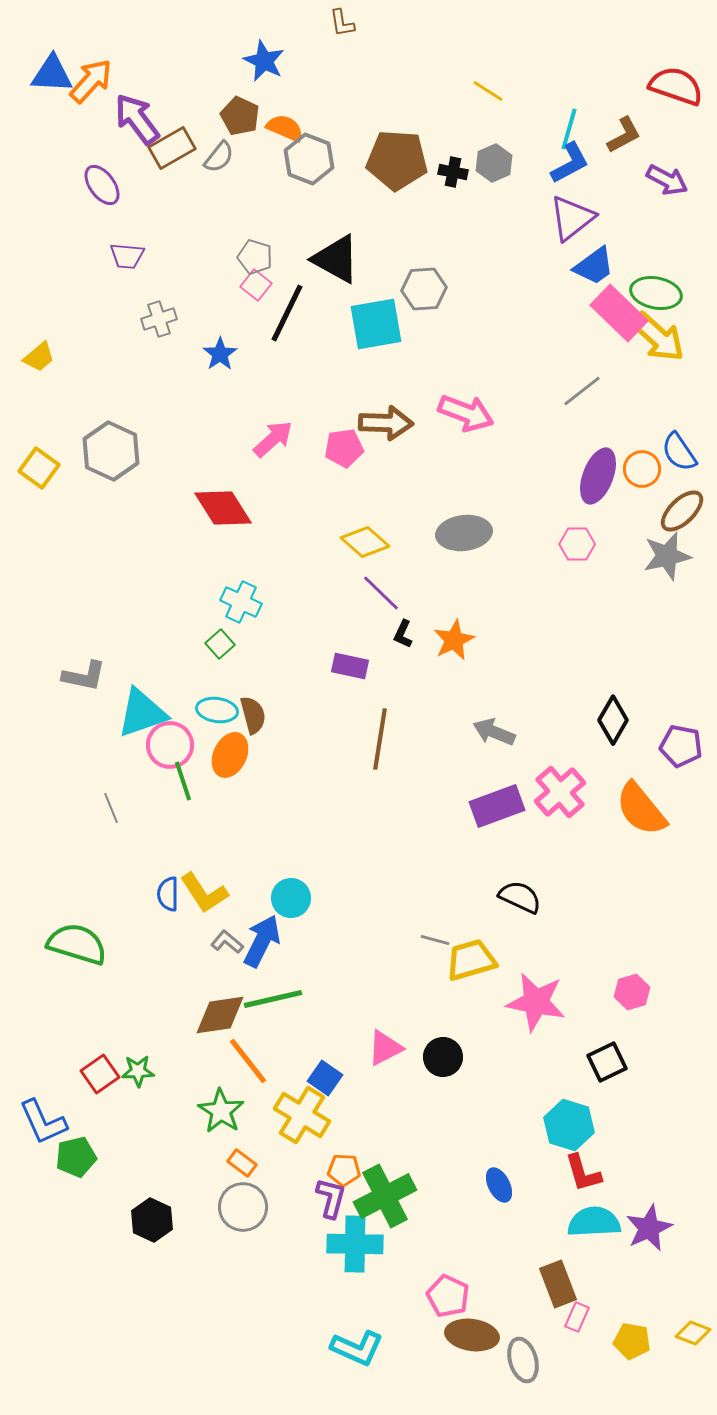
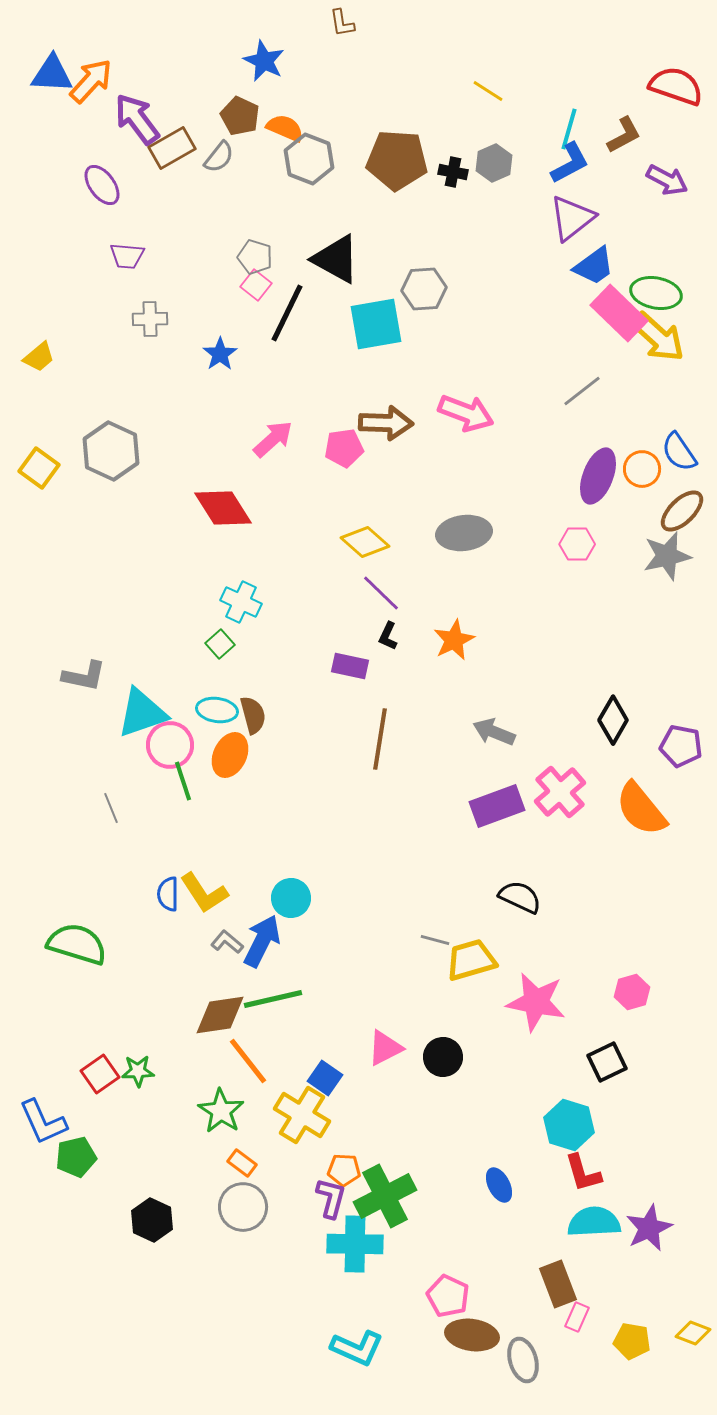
gray cross at (159, 319): moved 9 px left; rotated 16 degrees clockwise
black L-shape at (403, 634): moved 15 px left, 2 px down
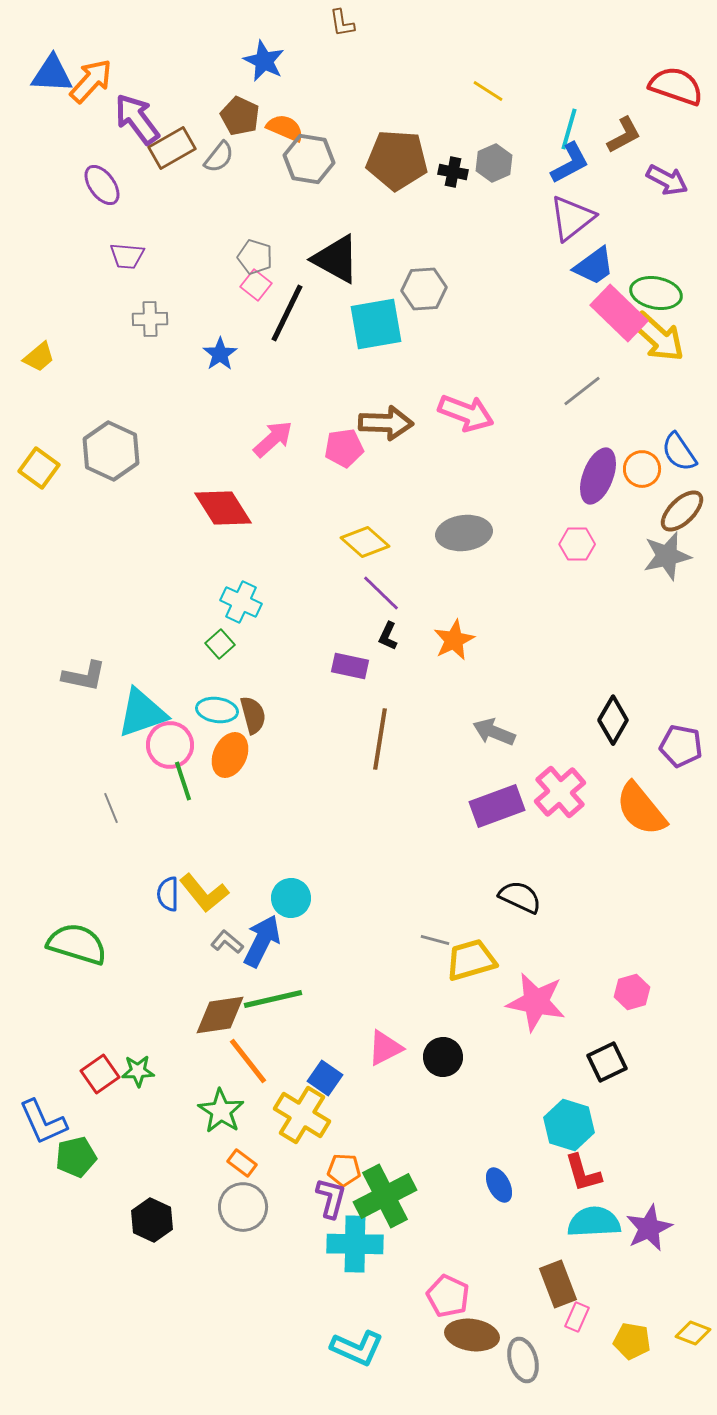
gray hexagon at (309, 159): rotated 12 degrees counterclockwise
yellow L-shape at (204, 893): rotated 6 degrees counterclockwise
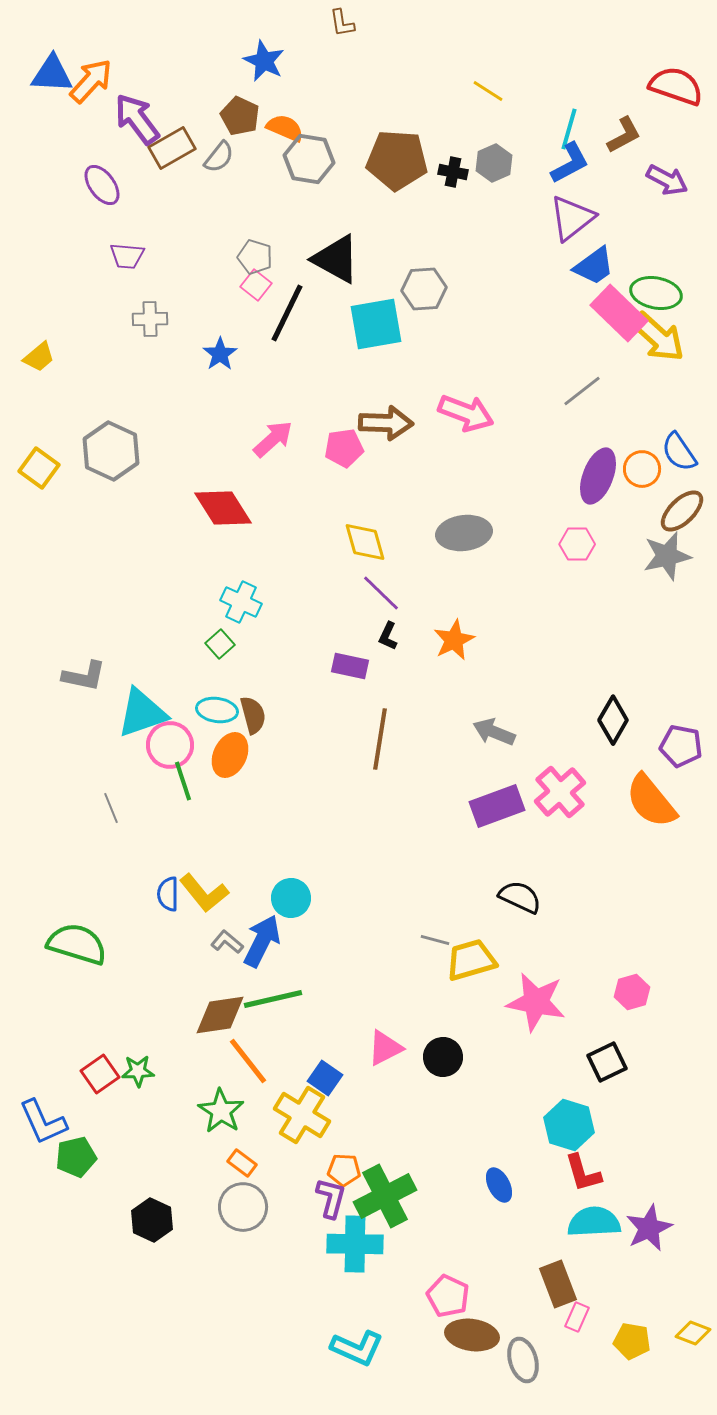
yellow diamond at (365, 542): rotated 33 degrees clockwise
orange semicircle at (641, 809): moved 10 px right, 8 px up
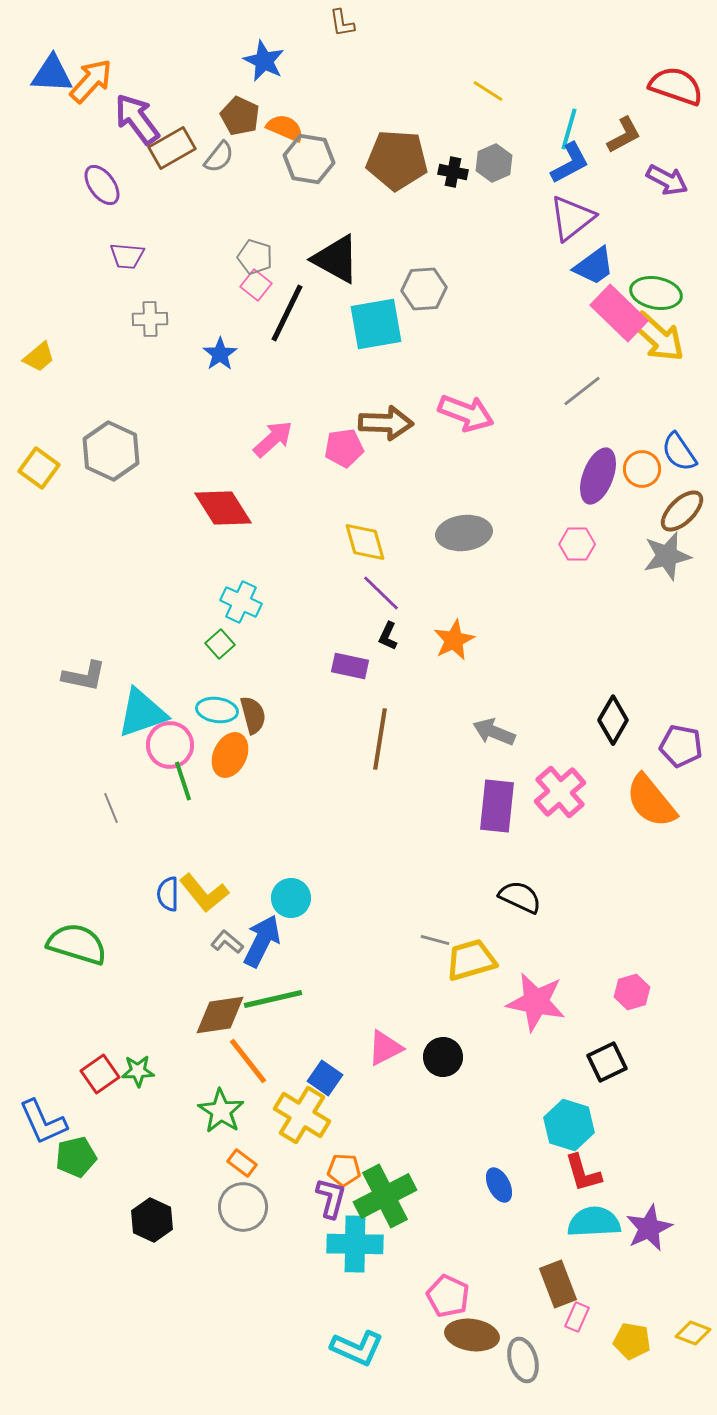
purple rectangle at (497, 806): rotated 64 degrees counterclockwise
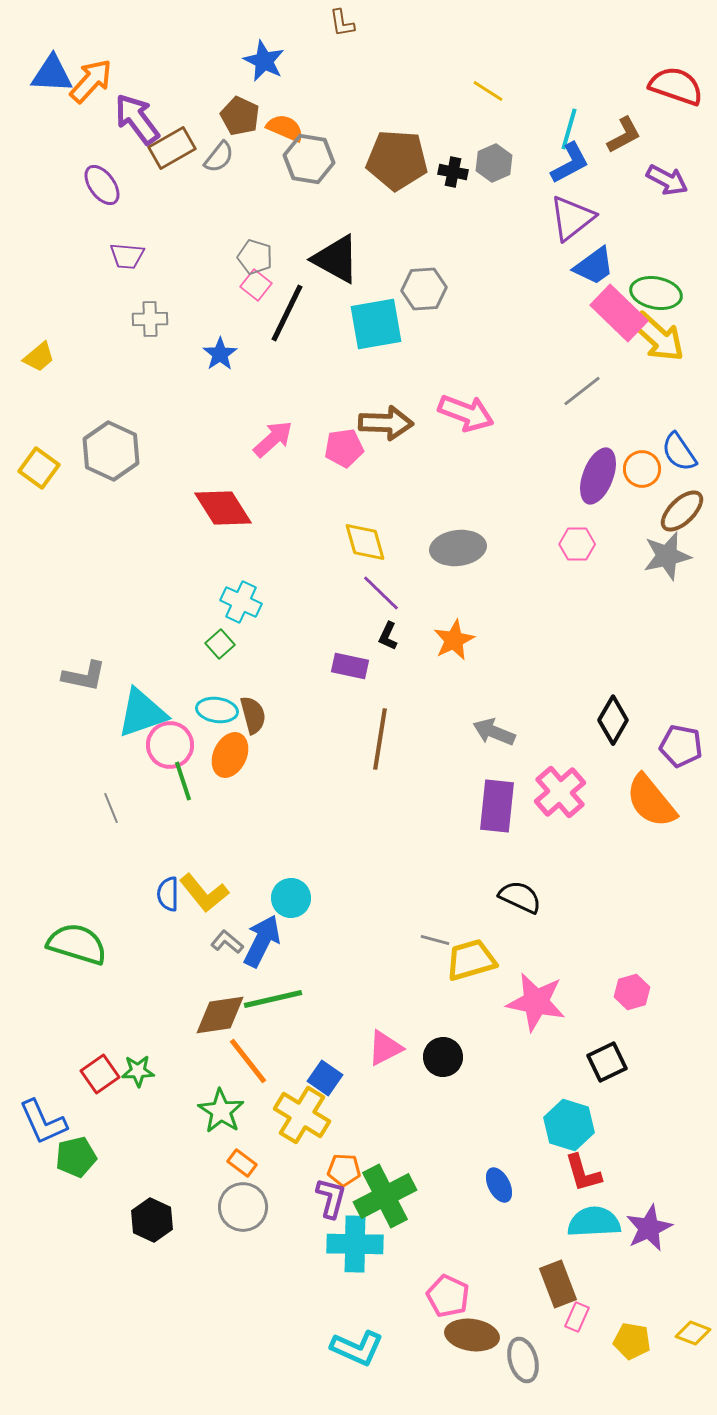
gray ellipse at (464, 533): moved 6 px left, 15 px down
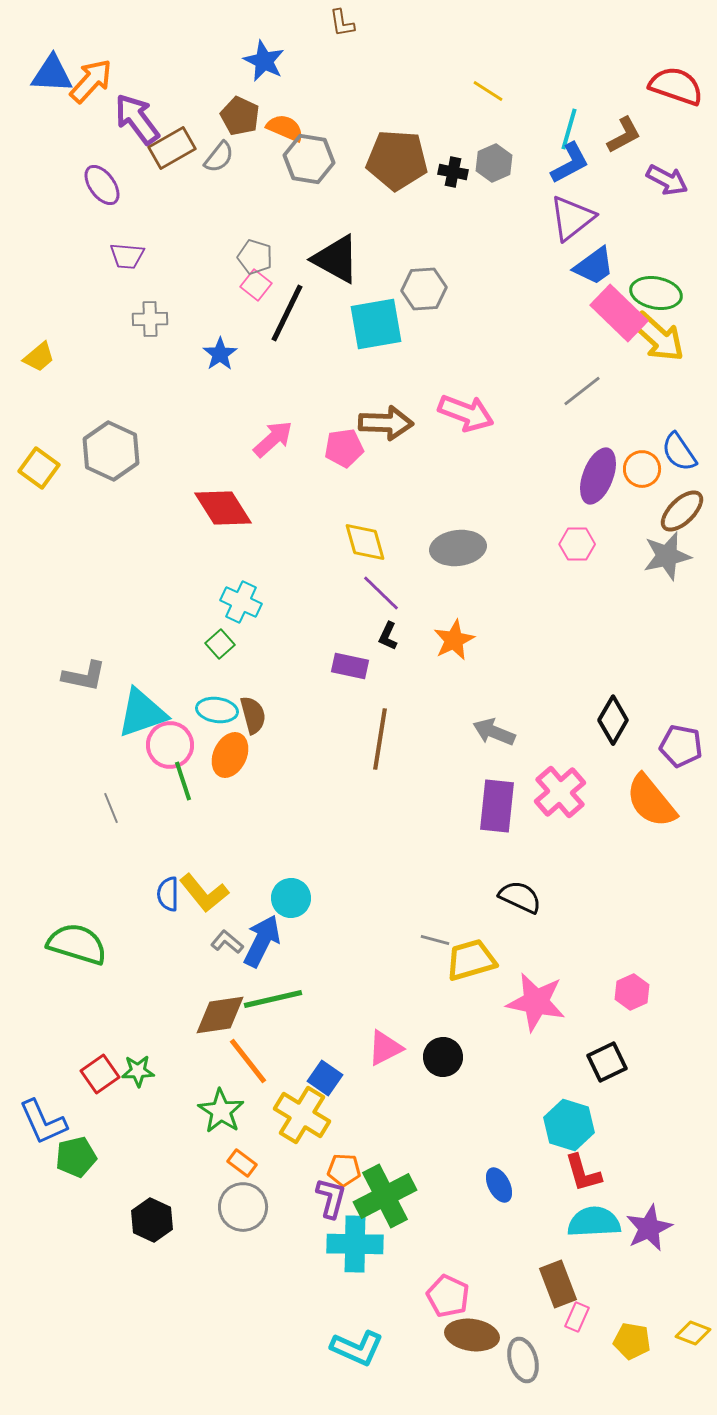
pink hexagon at (632, 992): rotated 8 degrees counterclockwise
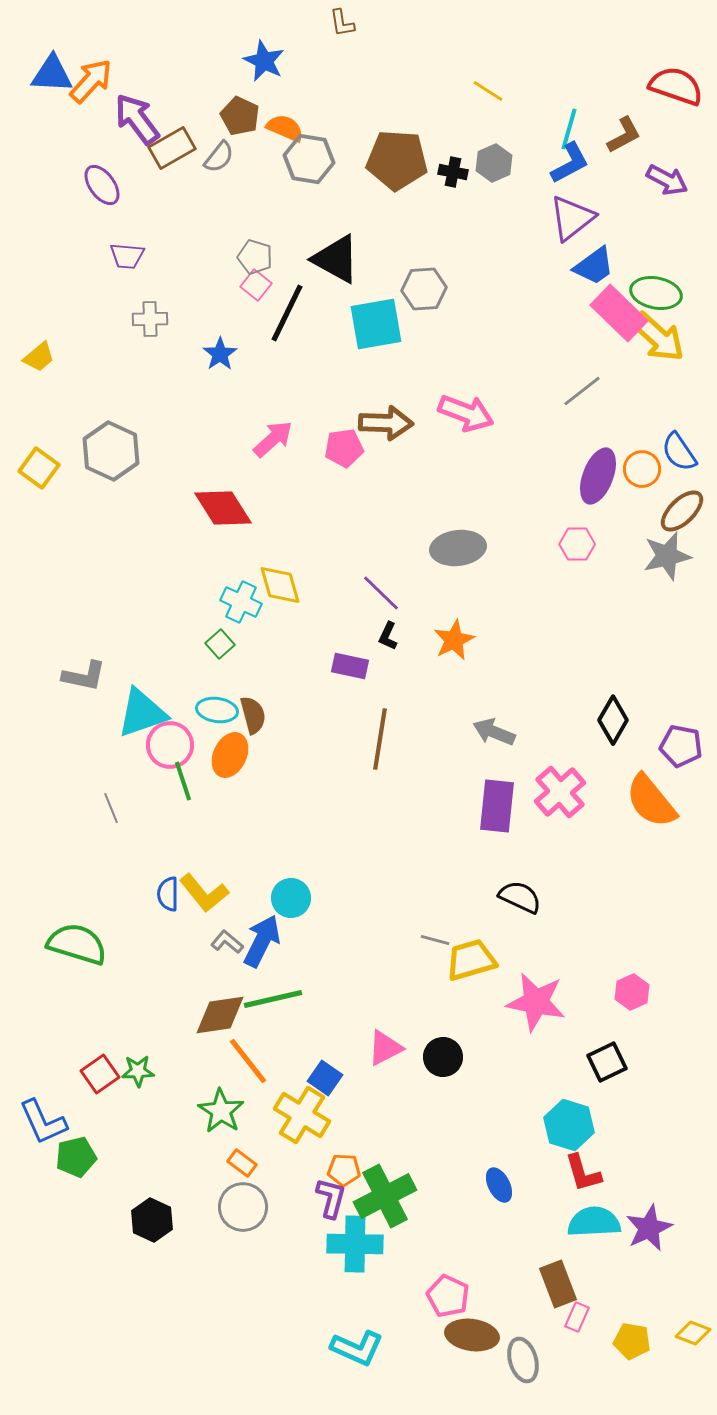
yellow diamond at (365, 542): moved 85 px left, 43 px down
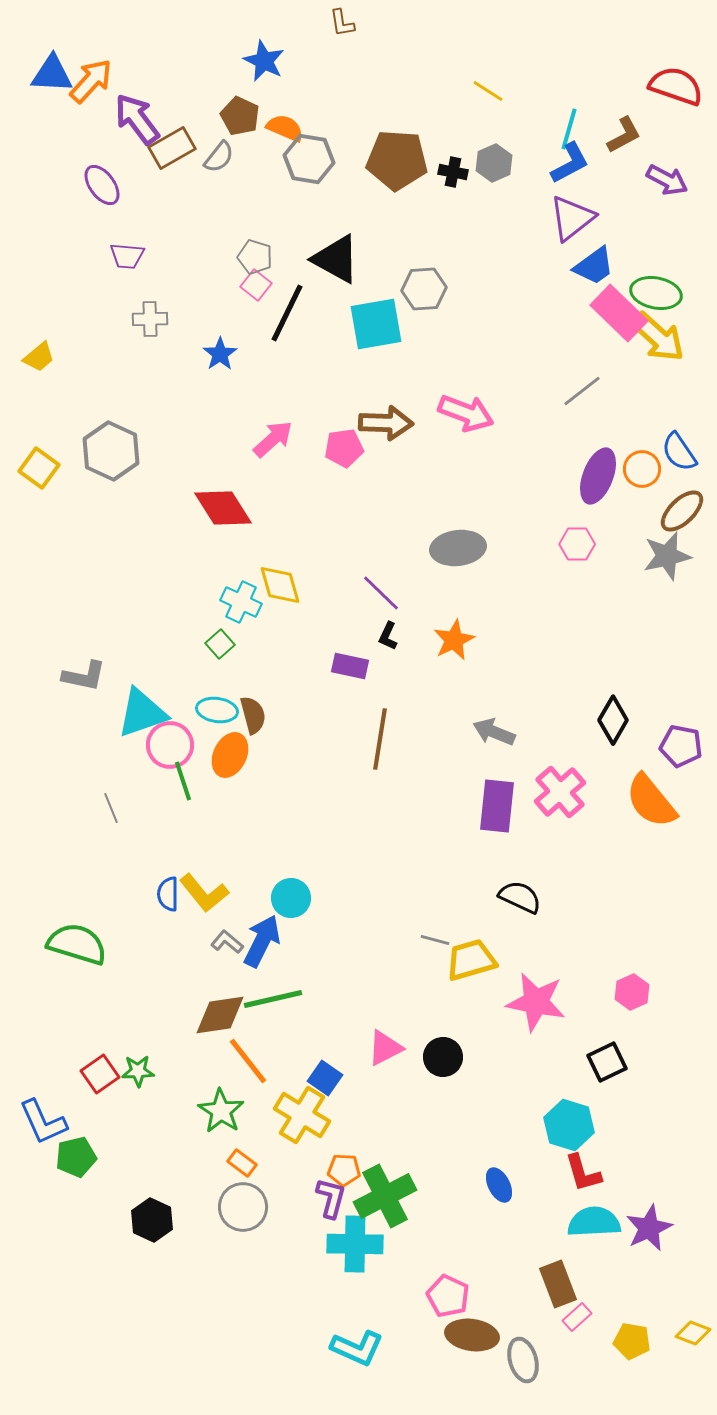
pink rectangle at (577, 1317): rotated 24 degrees clockwise
